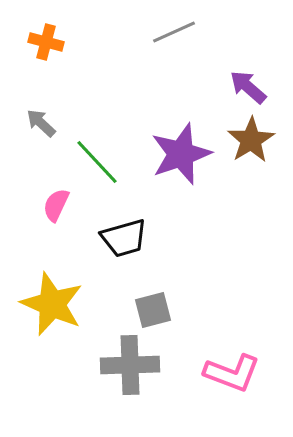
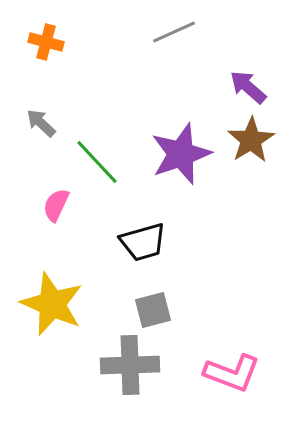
black trapezoid: moved 19 px right, 4 px down
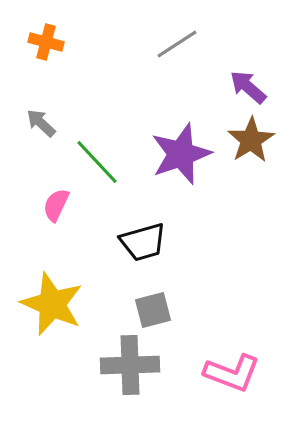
gray line: moved 3 px right, 12 px down; rotated 9 degrees counterclockwise
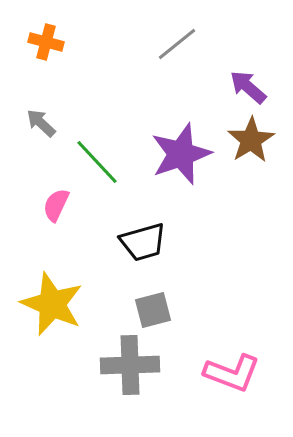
gray line: rotated 6 degrees counterclockwise
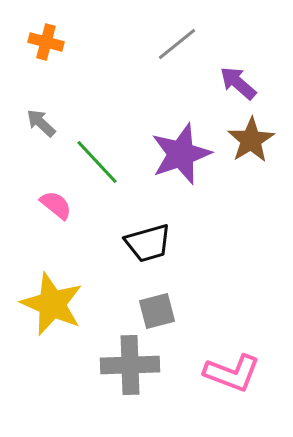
purple arrow: moved 10 px left, 4 px up
pink semicircle: rotated 104 degrees clockwise
black trapezoid: moved 5 px right, 1 px down
gray square: moved 4 px right, 1 px down
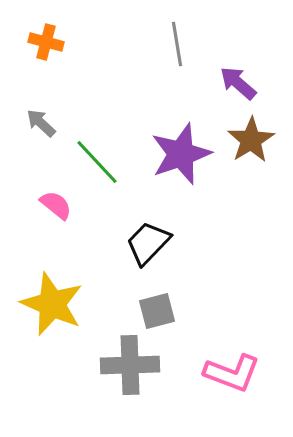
gray line: rotated 60 degrees counterclockwise
black trapezoid: rotated 150 degrees clockwise
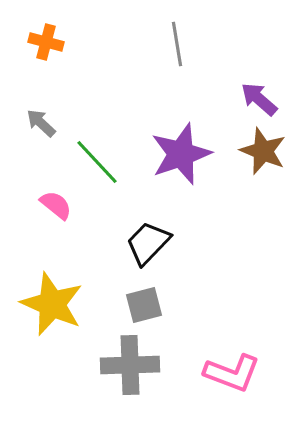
purple arrow: moved 21 px right, 16 px down
brown star: moved 12 px right, 11 px down; rotated 18 degrees counterclockwise
gray square: moved 13 px left, 6 px up
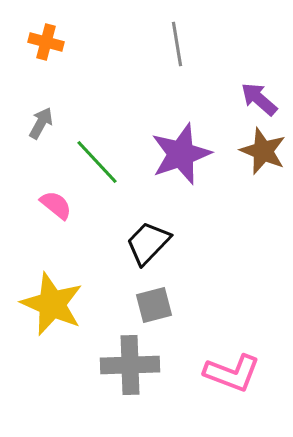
gray arrow: rotated 76 degrees clockwise
gray square: moved 10 px right
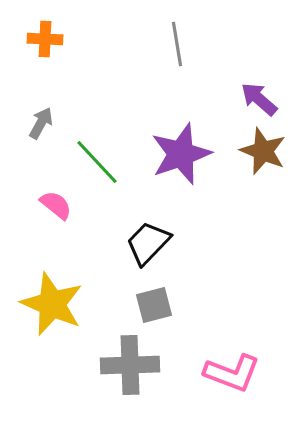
orange cross: moved 1 px left, 3 px up; rotated 12 degrees counterclockwise
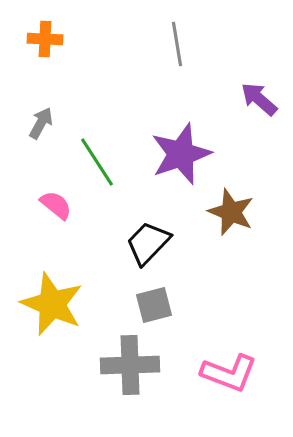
brown star: moved 32 px left, 61 px down
green line: rotated 10 degrees clockwise
pink L-shape: moved 3 px left
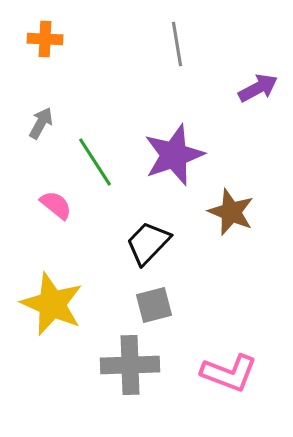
purple arrow: moved 1 px left, 11 px up; rotated 111 degrees clockwise
purple star: moved 7 px left, 1 px down
green line: moved 2 px left
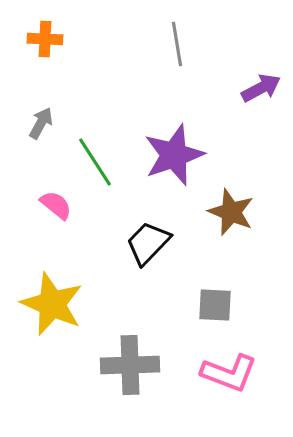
purple arrow: moved 3 px right
gray square: moved 61 px right; rotated 18 degrees clockwise
